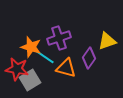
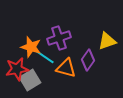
purple diamond: moved 1 px left, 2 px down
red star: rotated 20 degrees counterclockwise
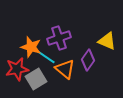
yellow triangle: rotated 42 degrees clockwise
cyan line: moved 1 px right
orange triangle: moved 1 px left, 1 px down; rotated 25 degrees clockwise
gray square: moved 6 px right, 1 px up
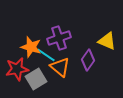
cyan line: moved 2 px up
orange triangle: moved 5 px left, 2 px up
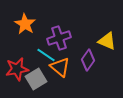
orange star: moved 6 px left, 23 px up; rotated 15 degrees clockwise
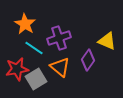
cyan line: moved 12 px left, 7 px up
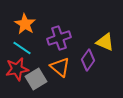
yellow triangle: moved 2 px left, 1 px down
cyan line: moved 12 px left
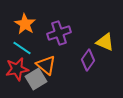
purple cross: moved 5 px up
orange triangle: moved 14 px left, 2 px up
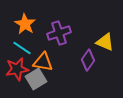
orange triangle: moved 3 px left, 3 px up; rotated 30 degrees counterclockwise
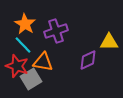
purple cross: moved 3 px left, 2 px up
yellow triangle: moved 4 px right; rotated 24 degrees counterclockwise
cyan line: moved 1 px right, 3 px up; rotated 12 degrees clockwise
purple diamond: rotated 30 degrees clockwise
red star: moved 3 px up; rotated 30 degrees clockwise
gray square: moved 5 px left
